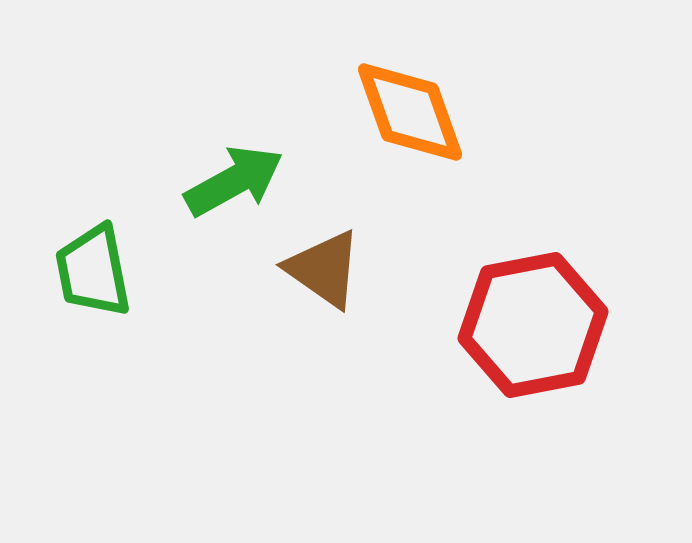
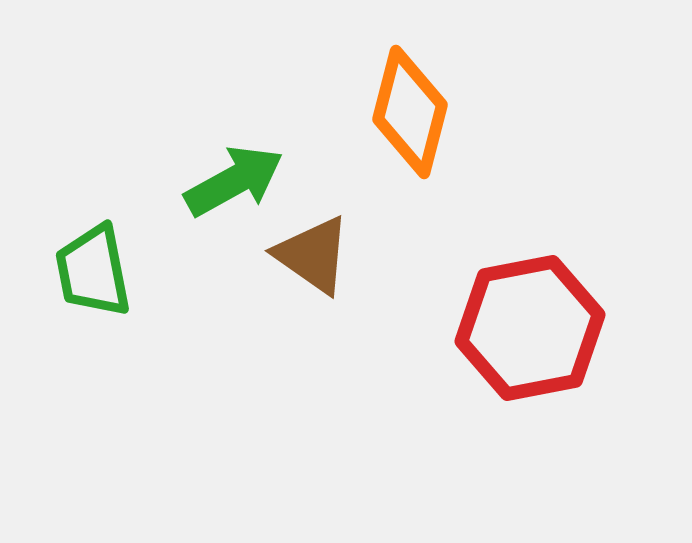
orange diamond: rotated 34 degrees clockwise
brown triangle: moved 11 px left, 14 px up
red hexagon: moved 3 px left, 3 px down
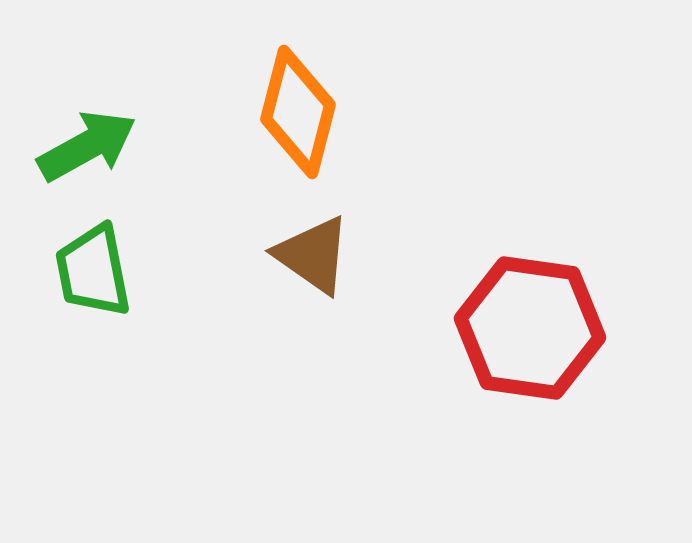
orange diamond: moved 112 px left
green arrow: moved 147 px left, 35 px up
red hexagon: rotated 19 degrees clockwise
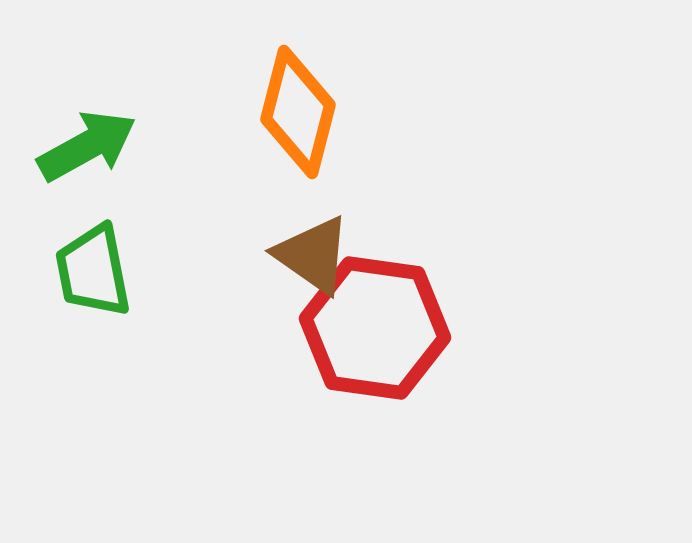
red hexagon: moved 155 px left
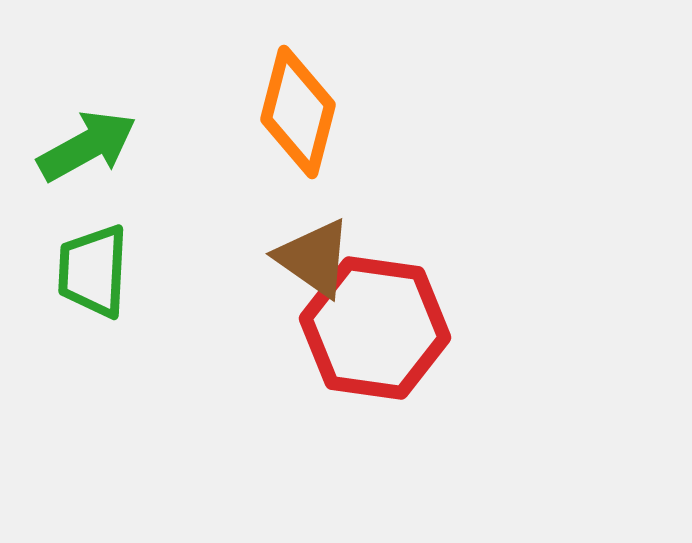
brown triangle: moved 1 px right, 3 px down
green trapezoid: rotated 14 degrees clockwise
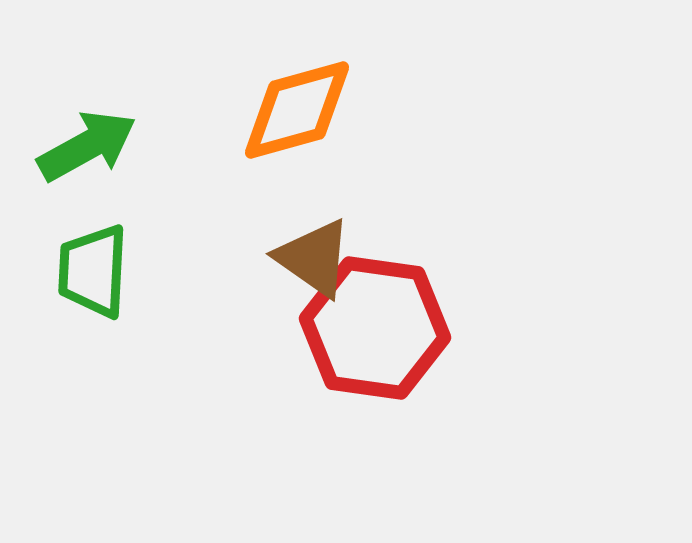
orange diamond: moved 1 px left, 2 px up; rotated 60 degrees clockwise
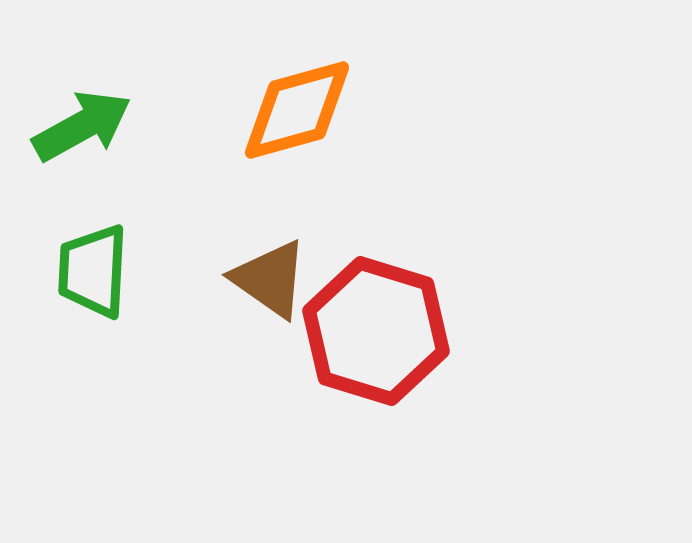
green arrow: moved 5 px left, 20 px up
brown triangle: moved 44 px left, 21 px down
red hexagon: moved 1 px right, 3 px down; rotated 9 degrees clockwise
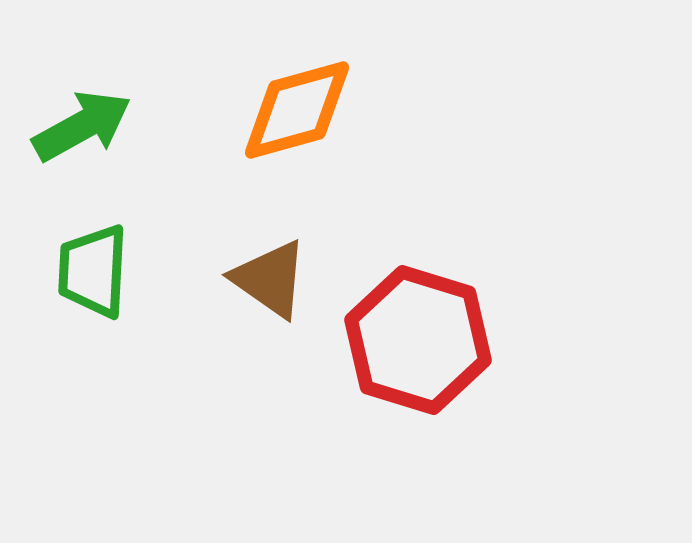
red hexagon: moved 42 px right, 9 px down
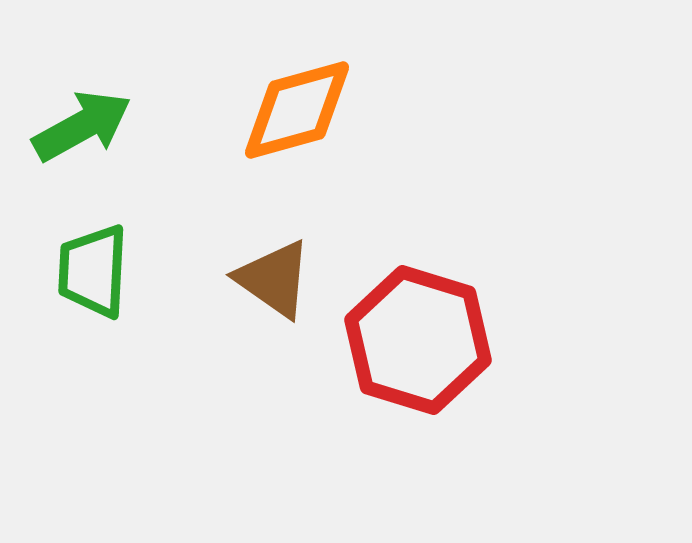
brown triangle: moved 4 px right
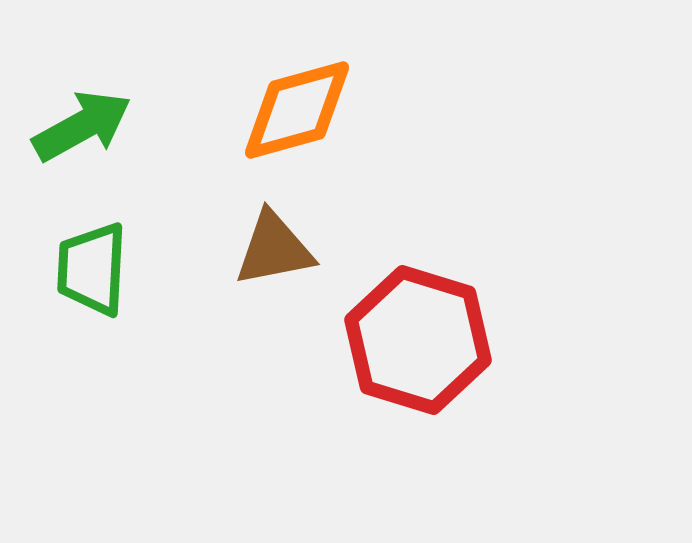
green trapezoid: moved 1 px left, 2 px up
brown triangle: moved 30 px up; rotated 46 degrees counterclockwise
